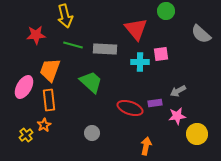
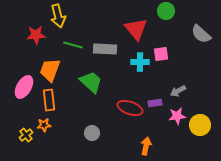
yellow arrow: moved 7 px left
orange star: rotated 24 degrees clockwise
yellow circle: moved 3 px right, 9 px up
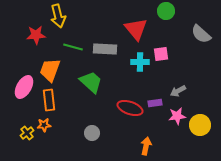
green line: moved 2 px down
yellow cross: moved 1 px right, 2 px up
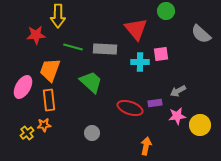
yellow arrow: rotated 15 degrees clockwise
pink ellipse: moved 1 px left
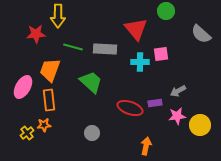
red star: moved 1 px up
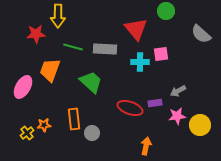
orange rectangle: moved 25 px right, 19 px down
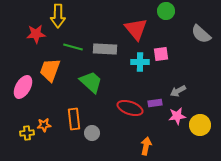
yellow cross: rotated 32 degrees clockwise
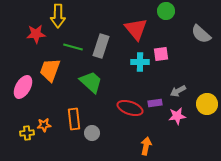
gray rectangle: moved 4 px left, 3 px up; rotated 75 degrees counterclockwise
yellow circle: moved 7 px right, 21 px up
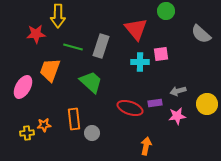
gray arrow: rotated 14 degrees clockwise
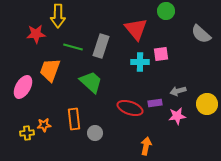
gray circle: moved 3 px right
